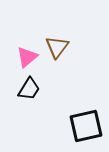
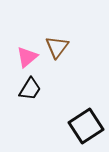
black trapezoid: moved 1 px right
black square: rotated 20 degrees counterclockwise
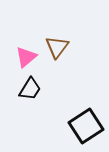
pink triangle: moved 1 px left
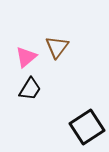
black square: moved 1 px right, 1 px down
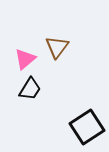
pink triangle: moved 1 px left, 2 px down
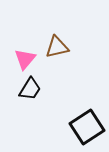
brown triangle: rotated 40 degrees clockwise
pink triangle: rotated 10 degrees counterclockwise
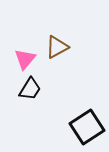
brown triangle: rotated 15 degrees counterclockwise
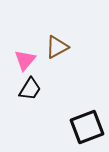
pink triangle: moved 1 px down
black square: rotated 12 degrees clockwise
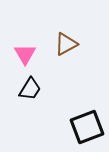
brown triangle: moved 9 px right, 3 px up
pink triangle: moved 6 px up; rotated 10 degrees counterclockwise
